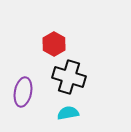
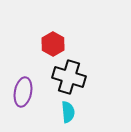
red hexagon: moved 1 px left
cyan semicircle: moved 1 px up; rotated 95 degrees clockwise
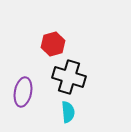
red hexagon: rotated 15 degrees clockwise
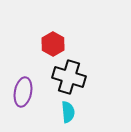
red hexagon: rotated 15 degrees counterclockwise
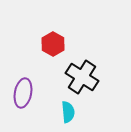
black cross: moved 13 px right; rotated 16 degrees clockwise
purple ellipse: moved 1 px down
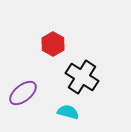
purple ellipse: rotated 40 degrees clockwise
cyan semicircle: rotated 70 degrees counterclockwise
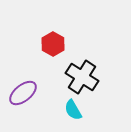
cyan semicircle: moved 5 px right, 2 px up; rotated 135 degrees counterclockwise
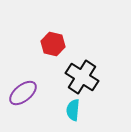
red hexagon: rotated 15 degrees counterclockwise
cyan semicircle: rotated 35 degrees clockwise
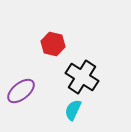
purple ellipse: moved 2 px left, 2 px up
cyan semicircle: rotated 20 degrees clockwise
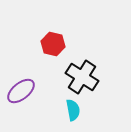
cyan semicircle: rotated 145 degrees clockwise
